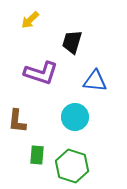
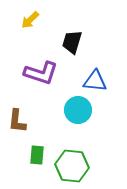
cyan circle: moved 3 px right, 7 px up
green hexagon: rotated 12 degrees counterclockwise
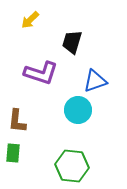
blue triangle: rotated 25 degrees counterclockwise
green rectangle: moved 24 px left, 2 px up
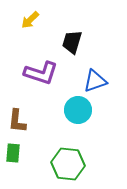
green hexagon: moved 4 px left, 2 px up
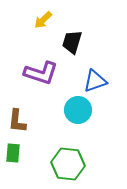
yellow arrow: moved 13 px right
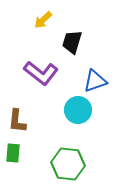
purple L-shape: rotated 20 degrees clockwise
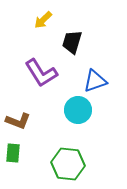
purple L-shape: rotated 20 degrees clockwise
brown L-shape: moved 1 px right; rotated 75 degrees counterclockwise
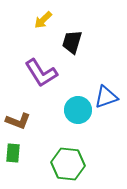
blue triangle: moved 11 px right, 16 px down
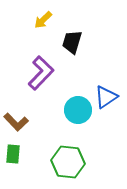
purple L-shape: rotated 104 degrees counterclockwise
blue triangle: rotated 15 degrees counterclockwise
brown L-shape: moved 2 px left, 1 px down; rotated 25 degrees clockwise
green rectangle: moved 1 px down
green hexagon: moved 2 px up
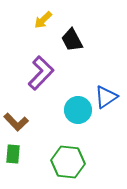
black trapezoid: moved 2 px up; rotated 45 degrees counterclockwise
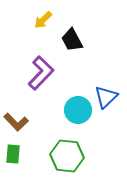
blue triangle: rotated 10 degrees counterclockwise
green hexagon: moved 1 px left, 6 px up
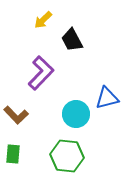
blue triangle: moved 1 px right, 1 px down; rotated 30 degrees clockwise
cyan circle: moved 2 px left, 4 px down
brown L-shape: moved 7 px up
